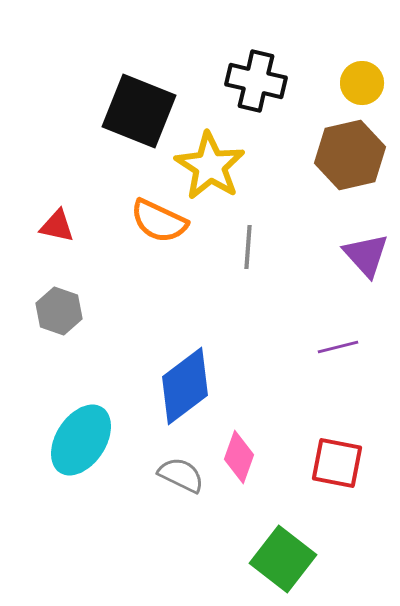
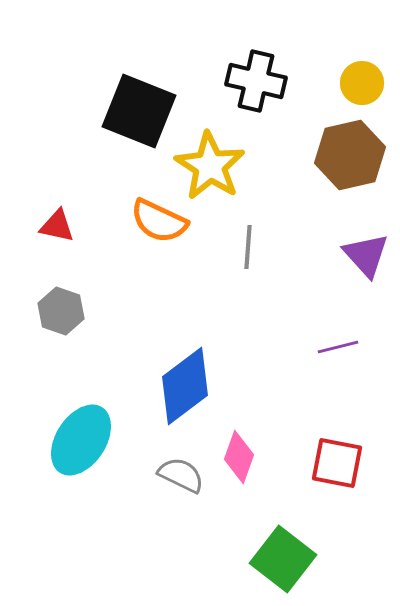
gray hexagon: moved 2 px right
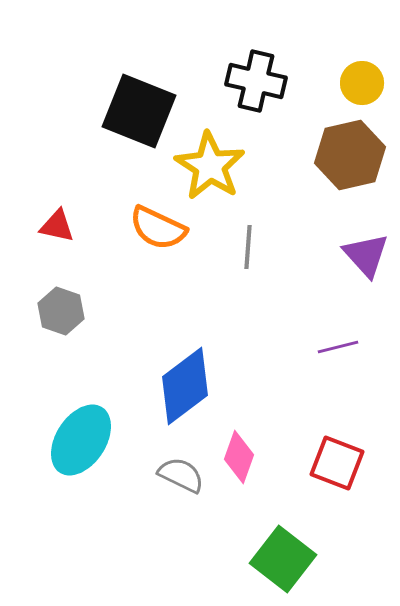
orange semicircle: moved 1 px left, 7 px down
red square: rotated 10 degrees clockwise
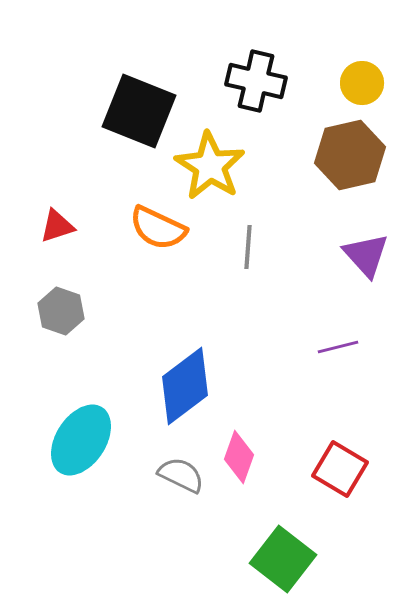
red triangle: rotated 30 degrees counterclockwise
red square: moved 3 px right, 6 px down; rotated 10 degrees clockwise
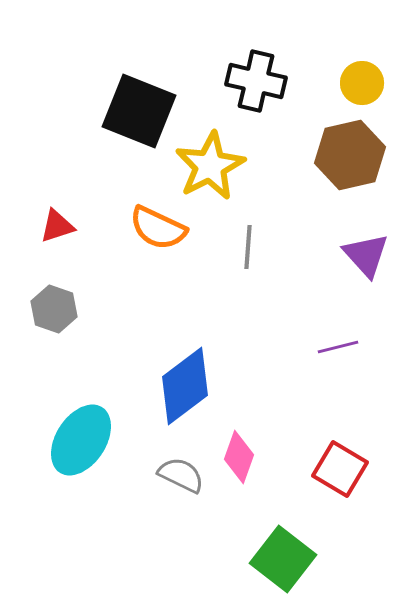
yellow star: rotated 12 degrees clockwise
gray hexagon: moved 7 px left, 2 px up
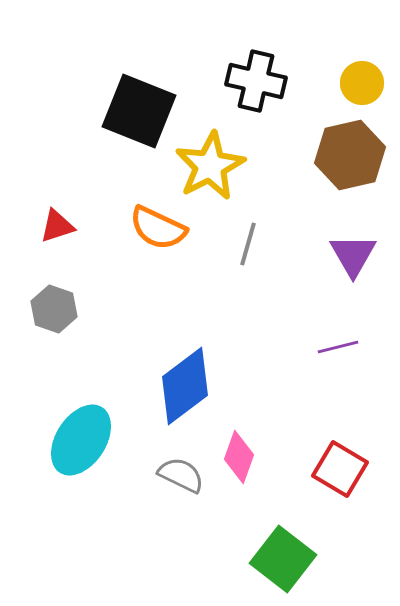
gray line: moved 3 px up; rotated 12 degrees clockwise
purple triangle: moved 13 px left; rotated 12 degrees clockwise
